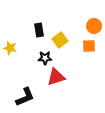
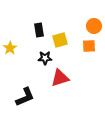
yellow square: rotated 21 degrees clockwise
yellow star: rotated 24 degrees clockwise
red triangle: moved 4 px right, 1 px down
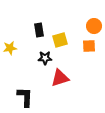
yellow star: rotated 24 degrees clockwise
black L-shape: rotated 65 degrees counterclockwise
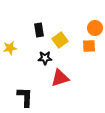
orange circle: moved 1 px right, 2 px down
yellow square: rotated 21 degrees counterclockwise
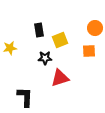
yellow square: rotated 14 degrees clockwise
orange square: moved 5 px down
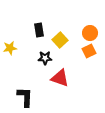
orange circle: moved 5 px left, 5 px down
yellow square: rotated 21 degrees counterclockwise
orange square: rotated 24 degrees counterclockwise
red triangle: rotated 36 degrees clockwise
